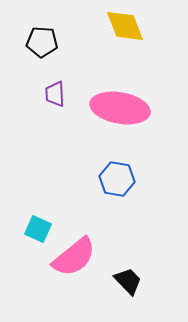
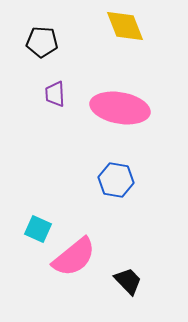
blue hexagon: moved 1 px left, 1 px down
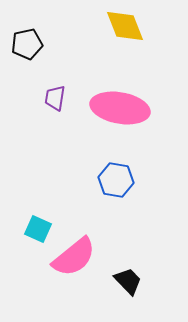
black pentagon: moved 15 px left, 2 px down; rotated 16 degrees counterclockwise
purple trapezoid: moved 4 px down; rotated 12 degrees clockwise
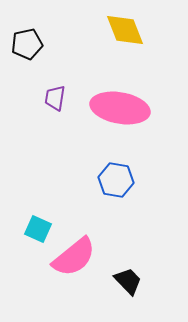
yellow diamond: moved 4 px down
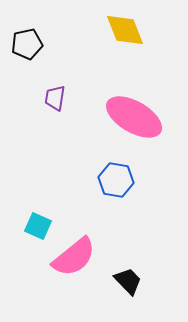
pink ellipse: moved 14 px right, 9 px down; rotated 20 degrees clockwise
cyan square: moved 3 px up
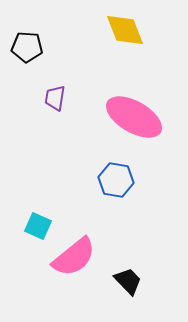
black pentagon: moved 3 px down; rotated 16 degrees clockwise
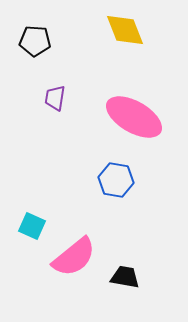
black pentagon: moved 8 px right, 6 px up
cyan square: moved 6 px left
black trapezoid: moved 3 px left, 4 px up; rotated 36 degrees counterclockwise
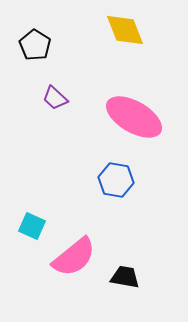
black pentagon: moved 4 px down; rotated 28 degrees clockwise
purple trapezoid: rotated 56 degrees counterclockwise
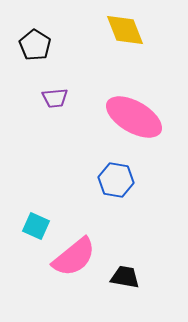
purple trapezoid: rotated 48 degrees counterclockwise
cyan square: moved 4 px right
